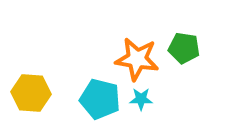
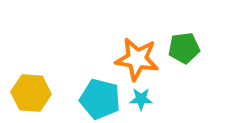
green pentagon: rotated 16 degrees counterclockwise
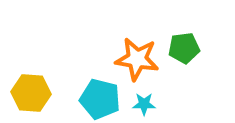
cyan star: moved 3 px right, 5 px down
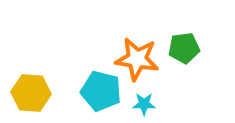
cyan pentagon: moved 1 px right, 8 px up
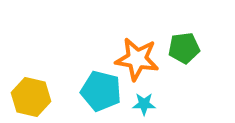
yellow hexagon: moved 4 px down; rotated 9 degrees clockwise
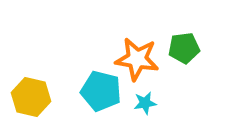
cyan star: moved 1 px right, 1 px up; rotated 10 degrees counterclockwise
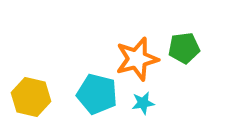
orange star: rotated 24 degrees counterclockwise
cyan pentagon: moved 4 px left, 3 px down
cyan star: moved 2 px left
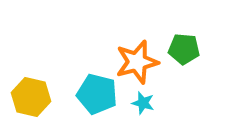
green pentagon: moved 1 px down; rotated 12 degrees clockwise
orange star: moved 3 px down
cyan star: rotated 25 degrees clockwise
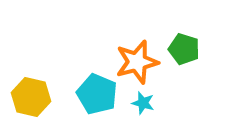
green pentagon: rotated 12 degrees clockwise
cyan pentagon: rotated 9 degrees clockwise
